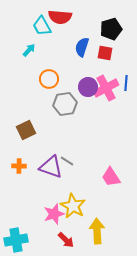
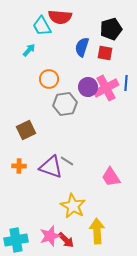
pink star: moved 4 px left, 22 px down
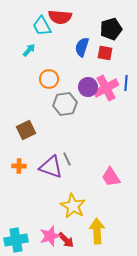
gray line: moved 2 px up; rotated 32 degrees clockwise
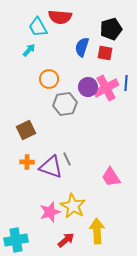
cyan trapezoid: moved 4 px left, 1 px down
orange cross: moved 8 px right, 4 px up
pink star: moved 24 px up
red arrow: rotated 84 degrees counterclockwise
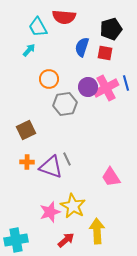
red semicircle: moved 4 px right
blue line: rotated 21 degrees counterclockwise
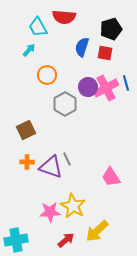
orange circle: moved 2 px left, 4 px up
gray hexagon: rotated 20 degrees counterclockwise
pink star: rotated 15 degrees clockwise
yellow arrow: rotated 130 degrees counterclockwise
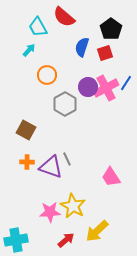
red semicircle: rotated 35 degrees clockwise
black pentagon: rotated 20 degrees counterclockwise
red square: rotated 28 degrees counterclockwise
blue line: rotated 49 degrees clockwise
brown square: rotated 36 degrees counterclockwise
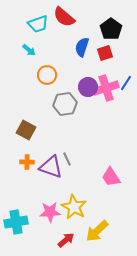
cyan trapezoid: moved 3 px up; rotated 80 degrees counterclockwise
cyan arrow: rotated 88 degrees clockwise
pink cross: rotated 10 degrees clockwise
gray hexagon: rotated 20 degrees clockwise
yellow star: moved 1 px right, 1 px down
cyan cross: moved 18 px up
